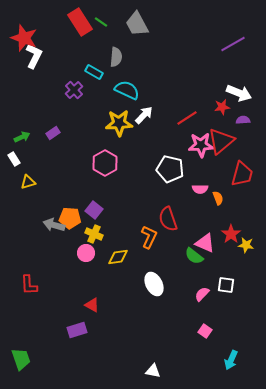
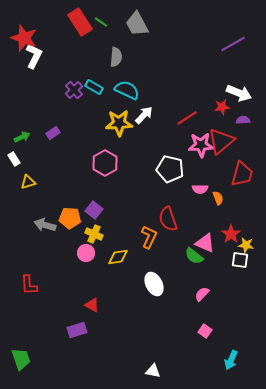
cyan rectangle at (94, 72): moved 15 px down
gray arrow at (54, 225): moved 9 px left
white square at (226, 285): moved 14 px right, 25 px up
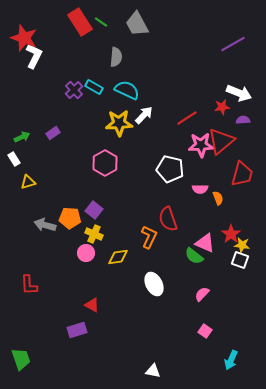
yellow star at (246, 245): moved 4 px left
white square at (240, 260): rotated 12 degrees clockwise
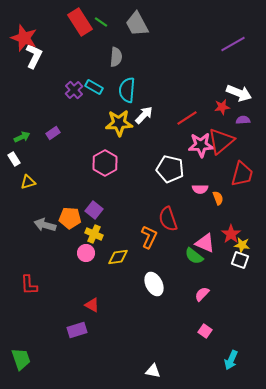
cyan semicircle at (127, 90): rotated 110 degrees counterclockwise
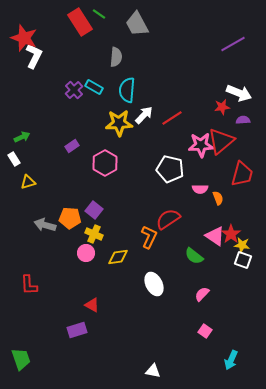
green line at (101, 22): moved 2 px left, 8 px up
red line at (187, 118): moved 15 px left
purple rectangle at (53, 133): moved 19 px right, 13 px down
red semicircle at (168, 219): rotated 75 degrees clockwise
pink triangle at (205, 243): moved 10 px right, 7 px up; rotated 10 degrees clockwise
white square at (240, 260): moved 3 px right
